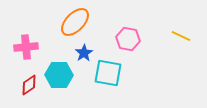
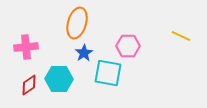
orange ellipse: moved 2 px right, 1 px down; rotated 28 degrees counterclockwise
pink hexagon: moved 7 px down; rotated 10 degrees counterclockwise
cyan hexagon: moved 4 px down
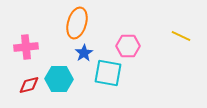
red diamond: rotated 20 degrees clockwise
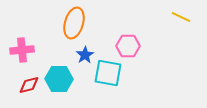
orange ellipse: moved 3 px left
yellow line: moved 19 px up
pink cross: moved 4 px left, 3 px down
blue star: moved 1 px right, 2 px down
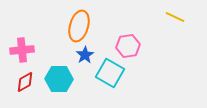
yellow line: moved 6 px left
orange ellipse: moved 5 px right, 3 px down
pink hexagon: rotated 10 degrees counterclockwise
cyan square: moved 2 px right; rotated 20 degrees clockwise
red diamond: moved 4 px left, 3 px up; rotated 15 degrees counterclockwise
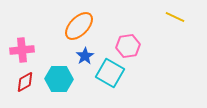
orange ellipse: rotated 28 degrees clockwise
blue star: moved 1 px down
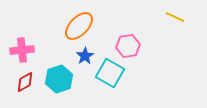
cyan hexagon: rotated 20 degrees counterclockwise
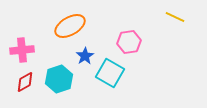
orange ellipse: moved 9 px left; rotated 16 degrees clockwise
pink hexagon: moved 1 px right, 4 px up
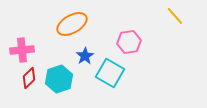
yellow line: moved 1 px up; rotated 24 degrees clockwise
orange ellipse: moved 2 px right, 2 px up
red diamond: moved 4 px right, 4 px up; rotated 15 degrees counterclockwise
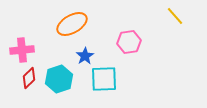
cyan square: moved 6 px left, 6 px down; rotated 32 degrees counterclockwise
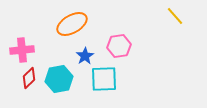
pink hexagon: moved 10 px left, 4 px down
cyan hexagon: rotated 8 degrees clockwise
